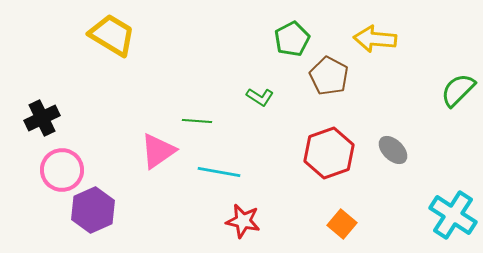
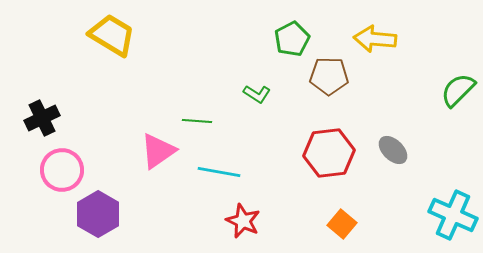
brown pentagon: rotated 27 degrees counterclockwise
green L-shape: moved 3 px left, 3 px up
red hexagon: rotated 12 degrees clockwise
purple hexagon: moved 5 px right, 4 px down; rotated 6 degrees counterclockwise
cyan cross: rotated 9 degrees counterclockwise
red star: rotated 12 degrees clockwise
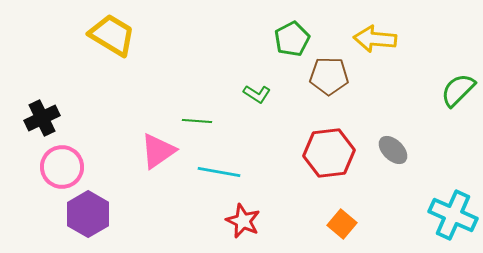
pink circle: moved 3 px up
purple hexagon: moved 10 px left
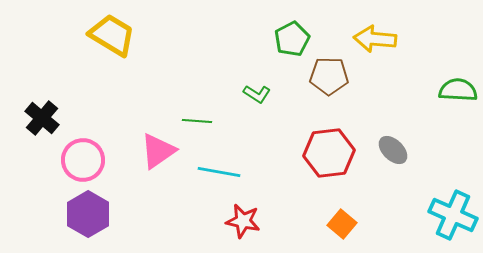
green semicircle: rotated 48 degrees clockwise
black cross: rotated 24 degrees counterclockwise
pink circle: moved 21 px right, 7 px up
red star: rotated 12 degrees counterclockwise
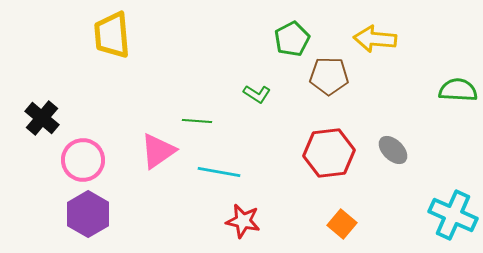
yellow trapezoid: rotated 126 degrees counterclockwise
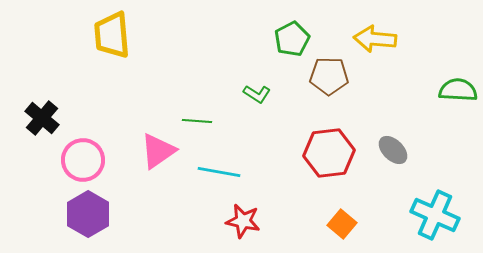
cyan cross: moved 18 px left
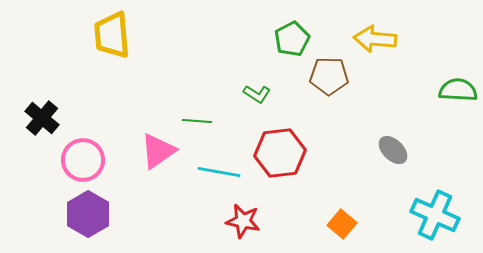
red hexagon: moved 49 px left
